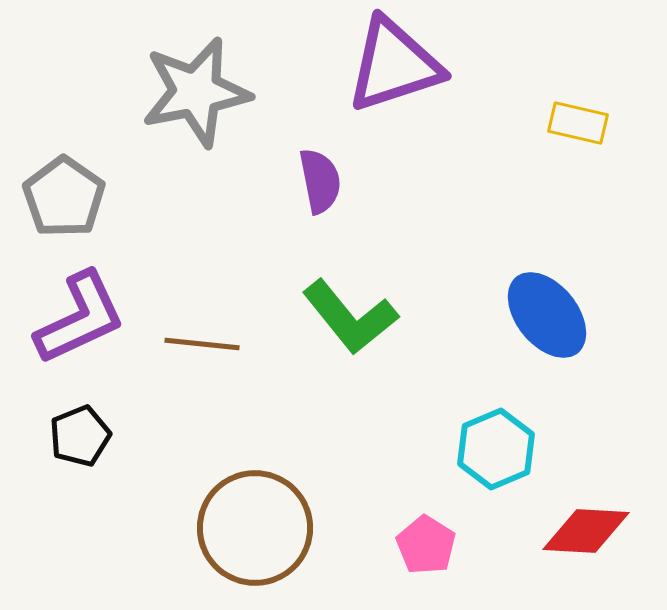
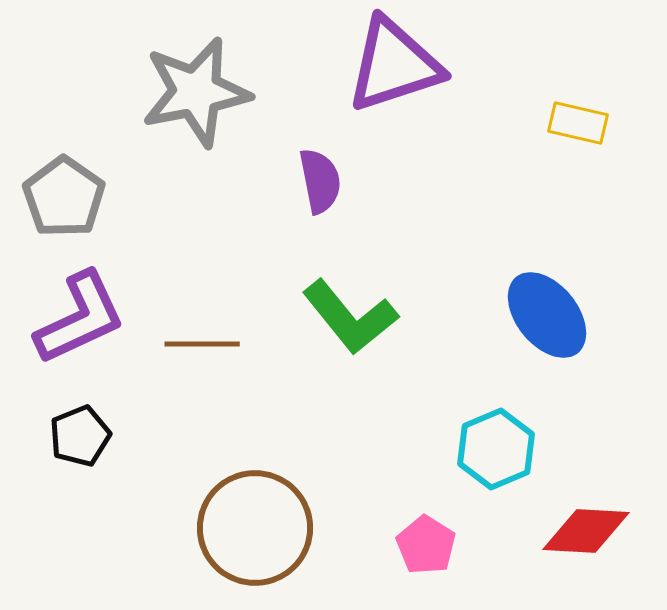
brown line: rotated 6 degrees counterclockwise
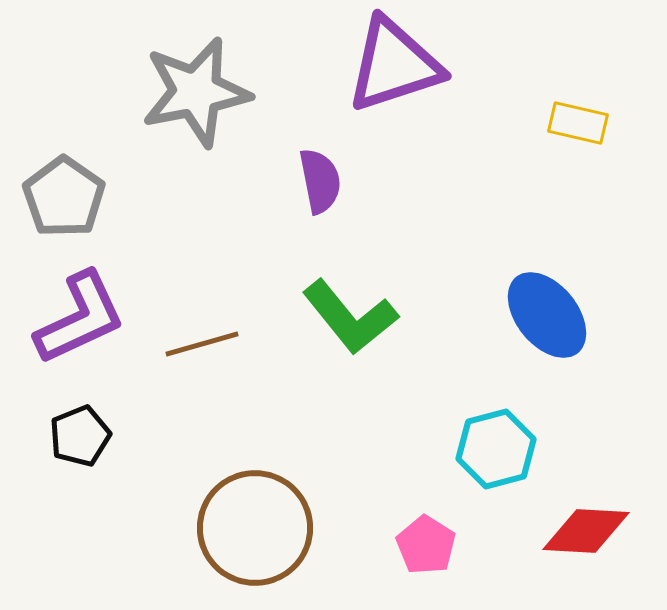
brown line: rotated 16 degrees counterclockwise
cyan hexagon: rotated 8 degrees clockwise
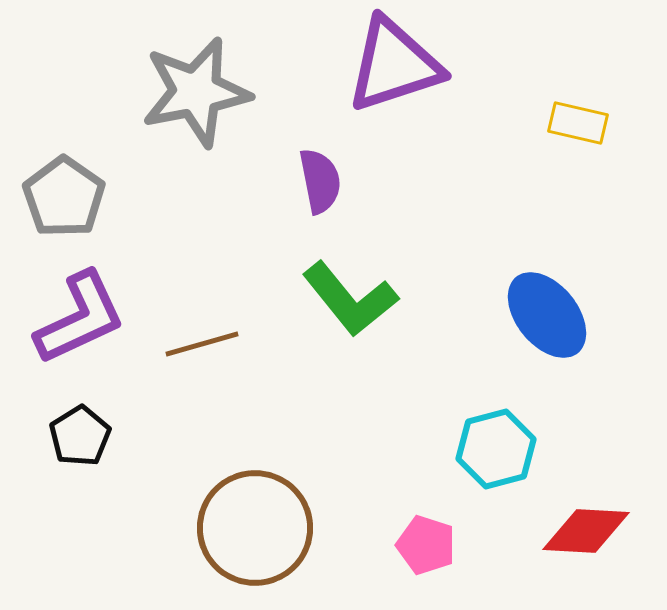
green L-shape: moved 18 px up
black pentagon: rotated 10 degrees counterclockwise
pink pentagon: rotated 14 degrees counterclockwise
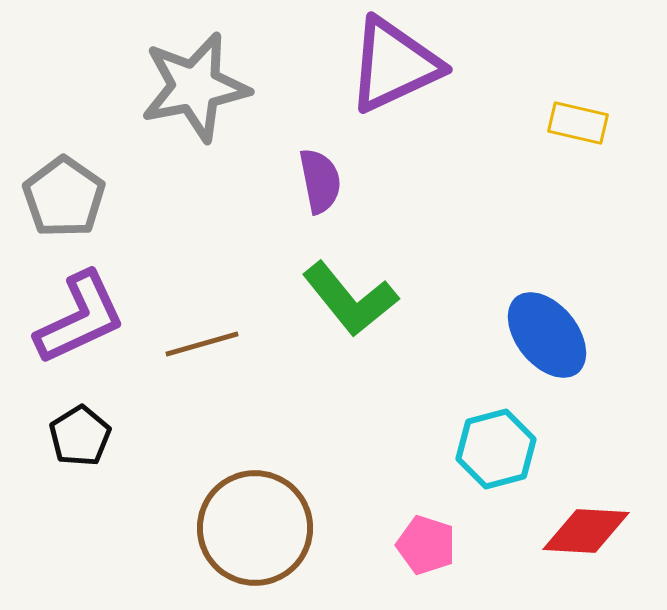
purple triangle: rotated 7 degrees counterclockwise
gray star: moved 1 px left, 5 px up
blue ellipse: moved 20 px down
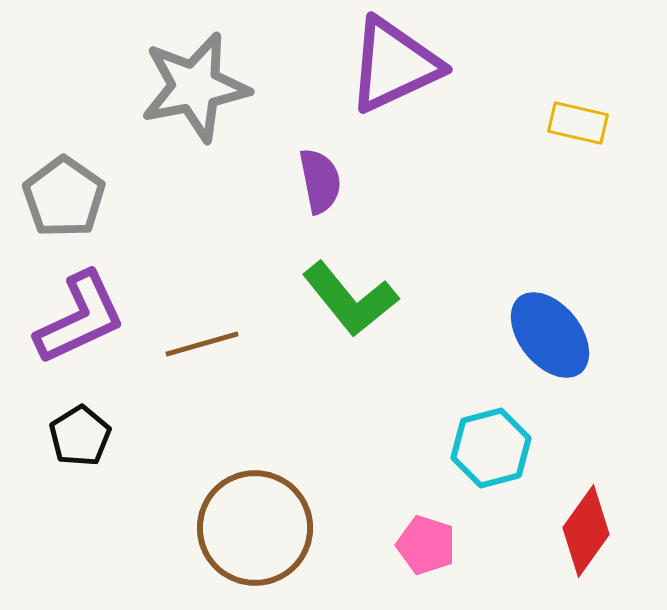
blue ellipse: moved 3 px right
cyan hexagon: moved 5 px left, 1 px up
red diamond: rotated 58 degrees counterclockwise
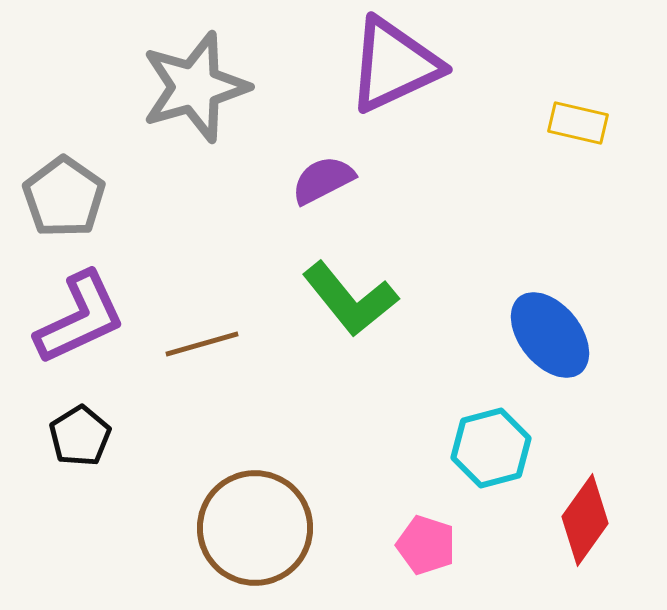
gray star: rotated 5 degrees counterclockwise
purple semicircle: moved 3 px right, 1 px up; rotated 106 degrees counterclockwise
red diamond: moved 1 px left, 11 px up
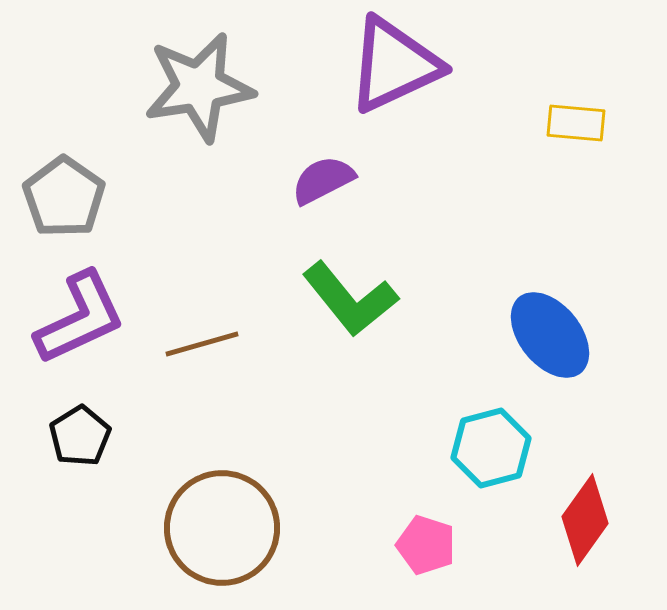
gray star: moved 4 px right; rotated 7 degrees clockwise
yellow rectangle: moved 2 px left; rotated 8 degrees counterclockwise
brown circle: moved 33 px left
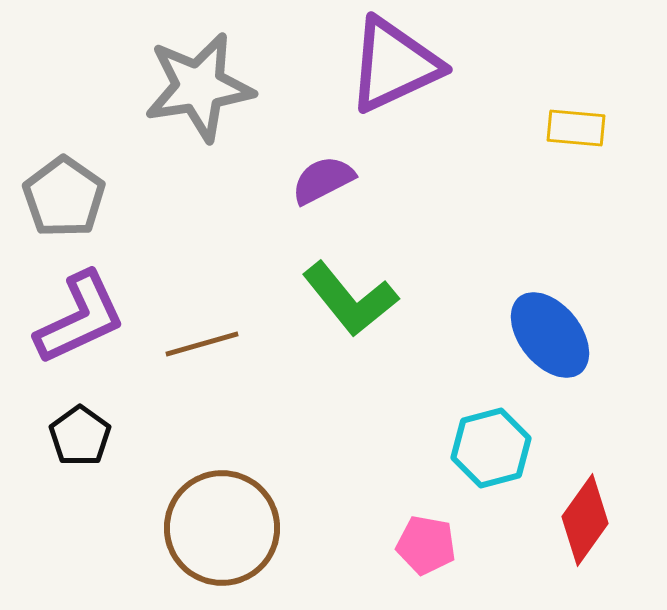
yellow rectangle: moved 5 px down
black pentagon: rotated 4 degrees counterclockwise
pink pentagon: rotated 8 degrees counterclockwise
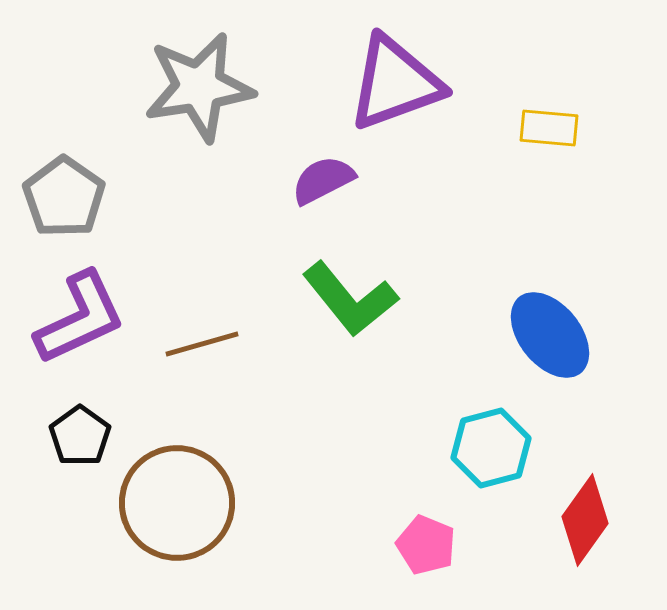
purple triangle: moved 1 px right, 18 px down; rotated 5 degrees clockwise
yellow rectangle: moved 27 px left
brown circle: moved 45 px left, 25 px up
pink pentagon: rotated 12 degrees clockwise
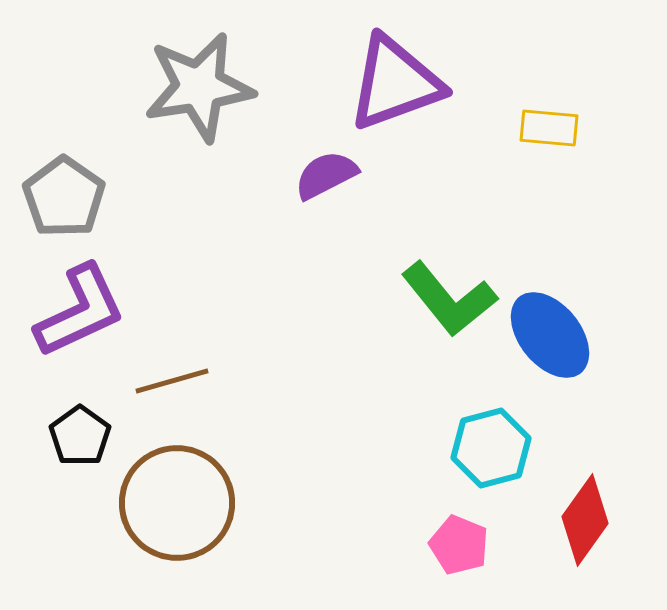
purple semicircle: moved 3 px right, 5 px up
green L-shape: moved 99 px right
purple L-shape: moved 7 px up
brown line: moved 30 px left, 37 px down
pink pentagon: moved 33 px right
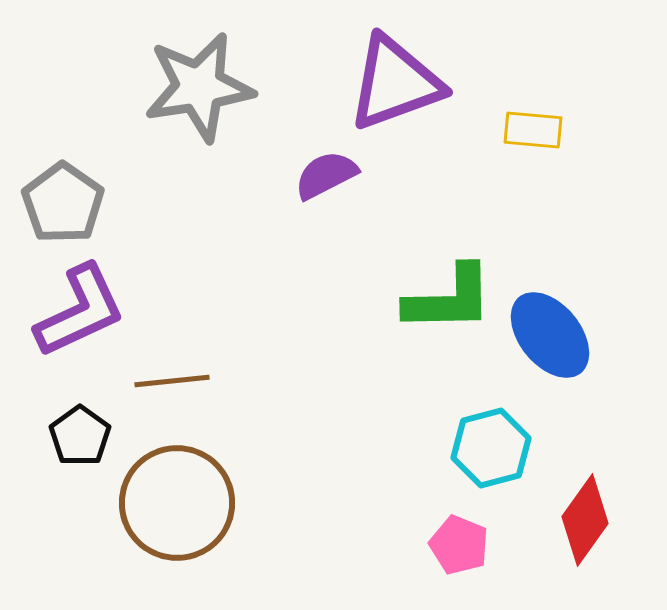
yellow rectangle: moved 16 px left, 2 px down
gray pentagon: moved 1 px left, 6 px down
green L-shape: rotated 52 degrees counterclockwise
brown line: rotated 10 degrees clockwise
